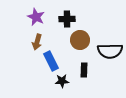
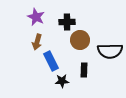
black cross: moved 3 px down
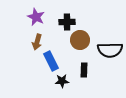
black semicircle: moved 1 px up
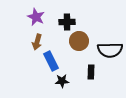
brown circle: moved 1 px left, 1 px down
black rectangle: moved 7 px right, 2 px down
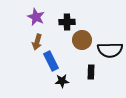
brown circle: moved 3 px right, 1 px up
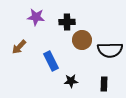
purple star: rotated 18 degrees counterclockwise
brown arrow: moved 18 px left, 5 px down; rotated 28 degrees clockwise
black rectangle: moved 13 px right, 12 px down
black star: moved 9 px right
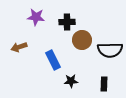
brown arrow: rotated 28 degrees clockwise
blue rectangle: moved 2 px right, 1 px up
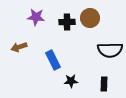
brown circle: moved 8 px right, 22 px up
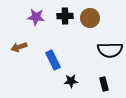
black cross: moved 2 px left, 6 px up
black rectangle: rotated 16 degrees counterclockwise
